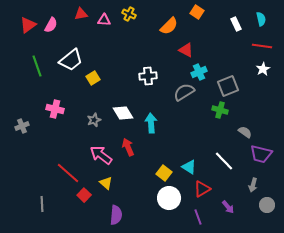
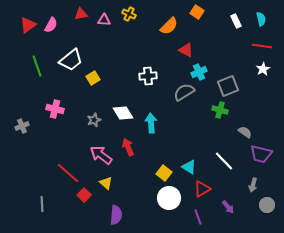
white rectangle at (236, 24): moved 3 px up
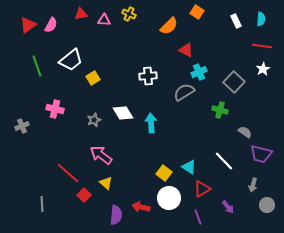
cyan semicircle at (261, 19): rotated 16 degrees clockwise
gray square at (228, 86): moved 6 px right, 4 px up; rotated 25 degrees counterclockwise
red arrow at (128, 147): moved 13 px right, 60 px down; rotated 54 degrees counterclockwise
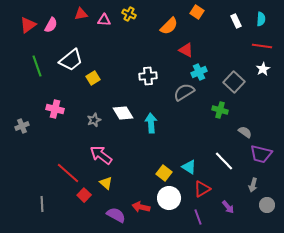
purple semicircle at (116, 215): rotated 66 degrees counterclockwise
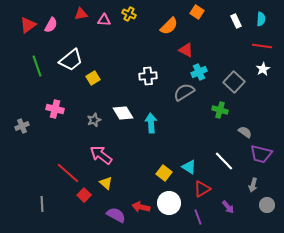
white circle at (169, 198): moved 5 px down
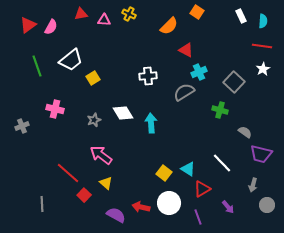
cyan semicircle at (261, 19): moved 2 px right, 2 px down
white rectangle at (236, 21): moved 5 px right, 5 px up
pink semicircle at (51, 25): moved 2 px down
white line at (224, 161): moved 2 px left, 2 px down
cyan triangle at (189, 167): moved 1 px left, 2 px down
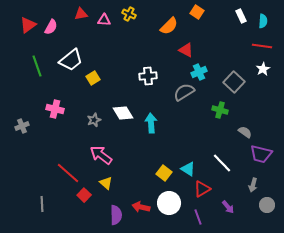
purple semicircle at (116, 215): rotated 60 degrees clockwise
